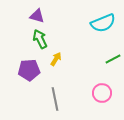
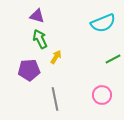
yellow arrow: moved 2 px up
pink circle: moved 2 px down
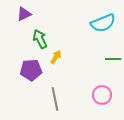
purple triangle: moved 13 px left, 2 px up; rotated 42 degrees counterclockwise
green line: rotated 28 degrees clockwise
purple pentagon: moved 2 px right
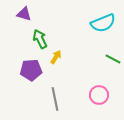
purple triangle: rotated 42 degrees clockwise
green line: rotated 28 degrees clockwise
pink circle: moved 3 px left
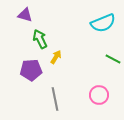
purple triangle: moved 1 px right, 1 px down
